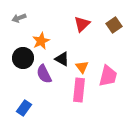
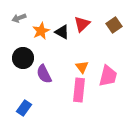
orange star: moved 10 px up
black triangle: moved 27 px up
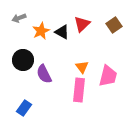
black circle: moved 2 px down
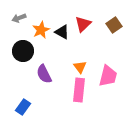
red triangle: moved 1 px right
orange star: moved 1 px up
black circle: moved 9 px up
orange triangle: moved 2 px left
blue rectangle: moved 1 px left, 1 px up
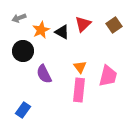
blue rectangle: moved 3 px down
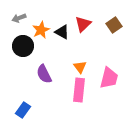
black circle: moved 5 px up
pink trapezoid: moved 1 px right, 2 px down
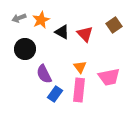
red triangle: moved 2 px right, 10 px down; rotated 30 degrees counterclockwise
orange star: moved 10 px up
black circle: moved 2 px right, 3 px down
pink trapezoid: moved 1 px up; rotated 65 degrees clockwise
blue rectangle: moved 32 px right, 16 px up
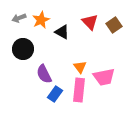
red triangle: moved 5 px right, 12 px up
black circle: moved 2 px left
pink trapezoid: moved 5 px left
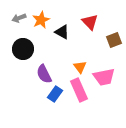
brown square: moved 15 px down; rotated 14 degrees clockwise
pink rectangle: rotated 30 degrees counterclockwise
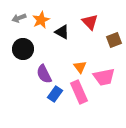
pink rectangle: moved 2 px down
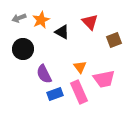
pink trapezoid: moved 2 px down
blue rectangle: rotated 35 degrees clockwise
